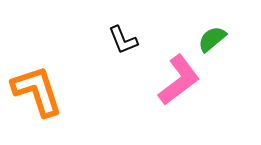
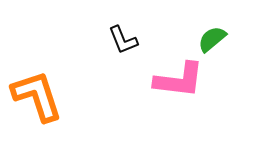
pink L-shape: rotated 44 degrees clockwise
orange L-shape: moved 5 px down
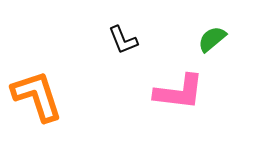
pink L-shape: moved 12 px down
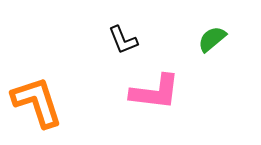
pink L-shape: moved 24 px left
orange L-shape: moved 6 px down
